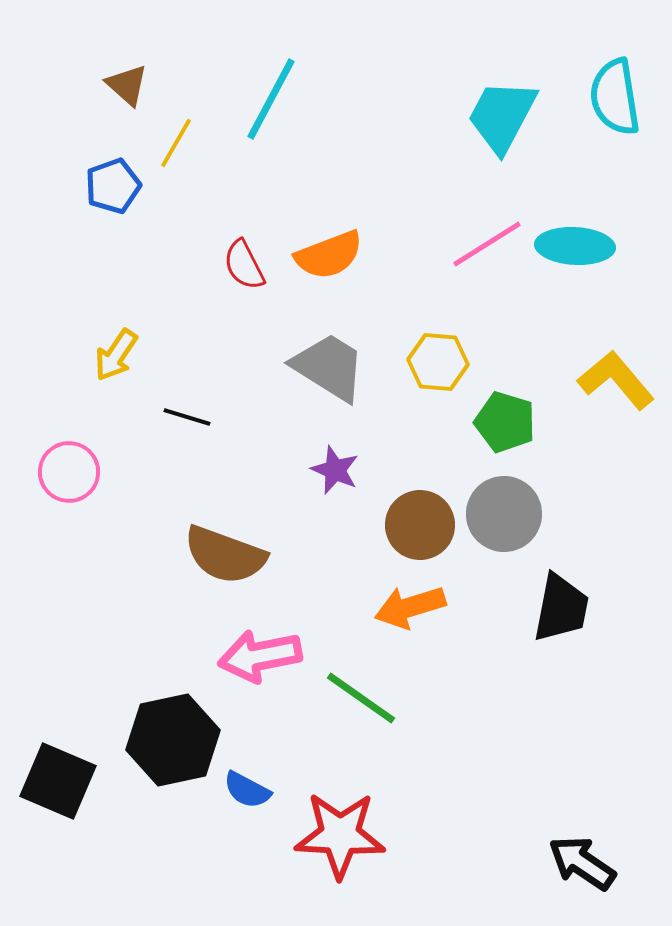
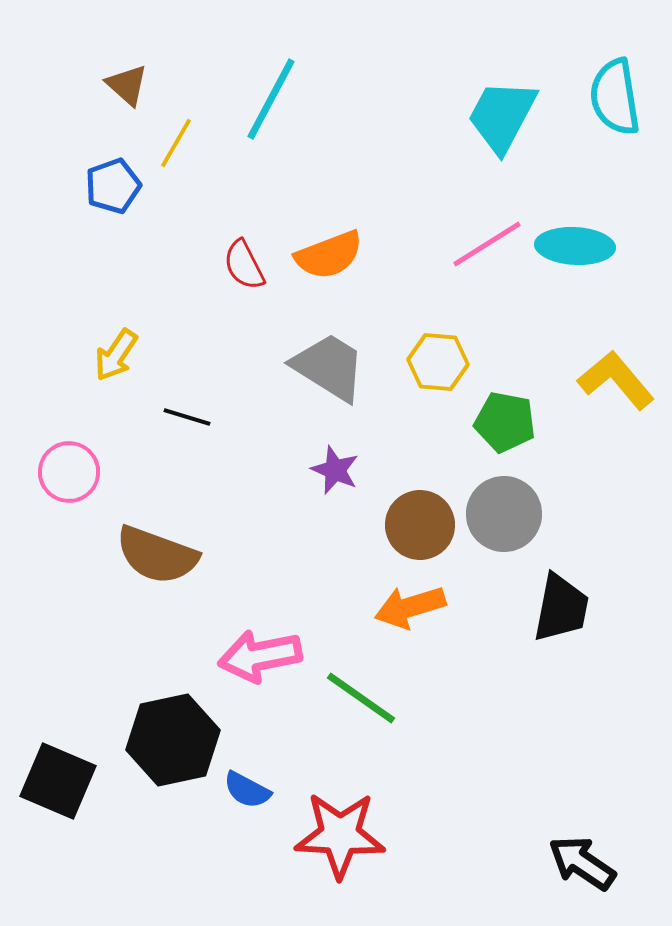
green pentagon: rotated 6 degrees counterclockwise
brown semicircle: moved 68 px left
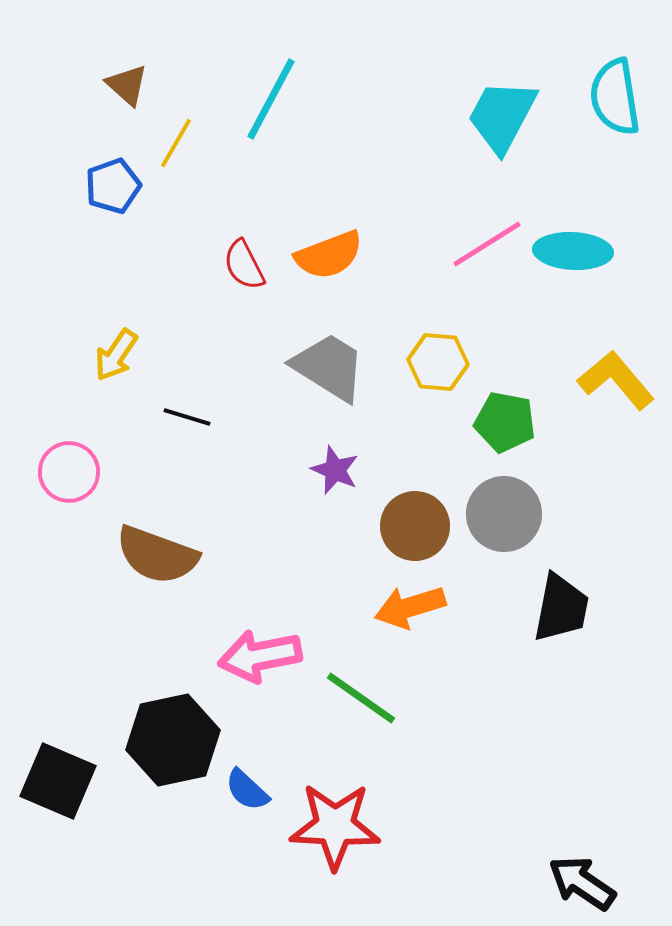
cyan ellipse: moved 2 px left, 5 px down
brown circle: moved 5 px left, 1 px down
blue semicircle: rotated 15 degrees clockwise
red star: moved 5 px left, 9 px up
black arrow: moved 20 px down
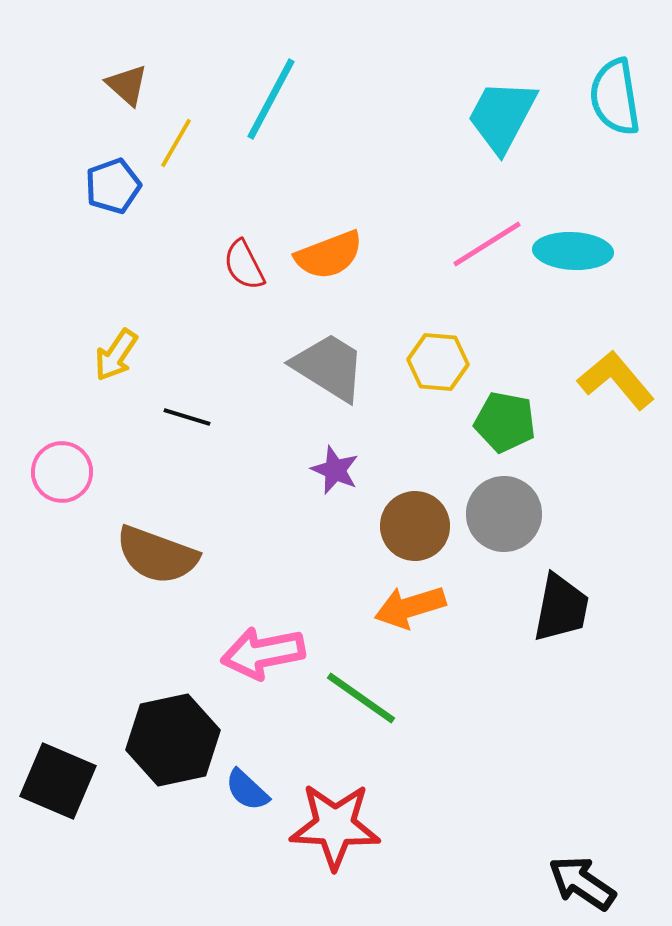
pink circle: moved 7 px left
pink arrow: moved 3 px right, 3 px up
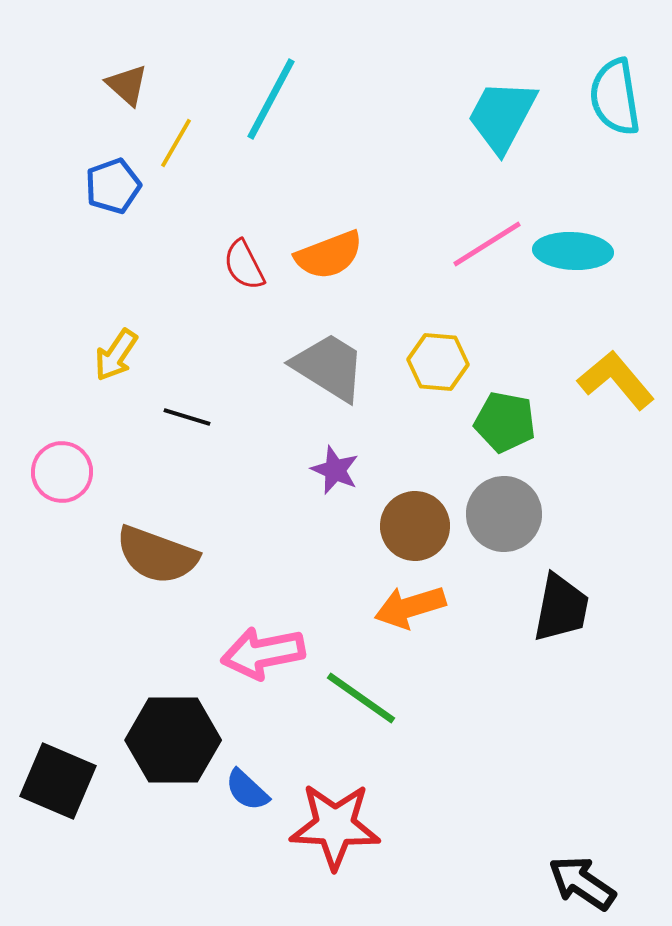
black hexagon: rotated 12 degrees clockwise
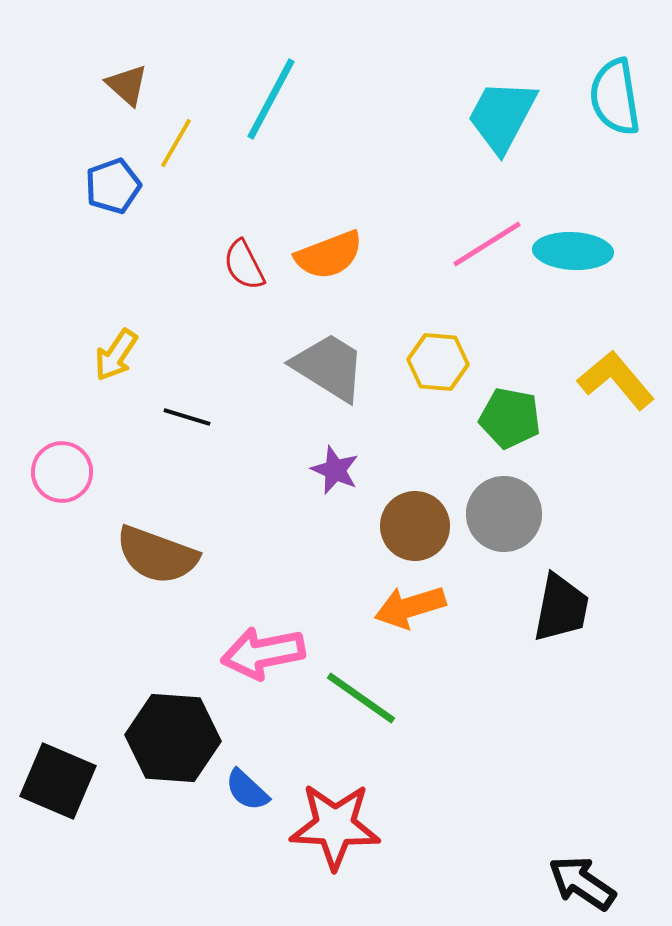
green pentagon: moved 5 px right, 4 px up
black hexagon: moved 2 px up; rotated 4 degrees clockwise
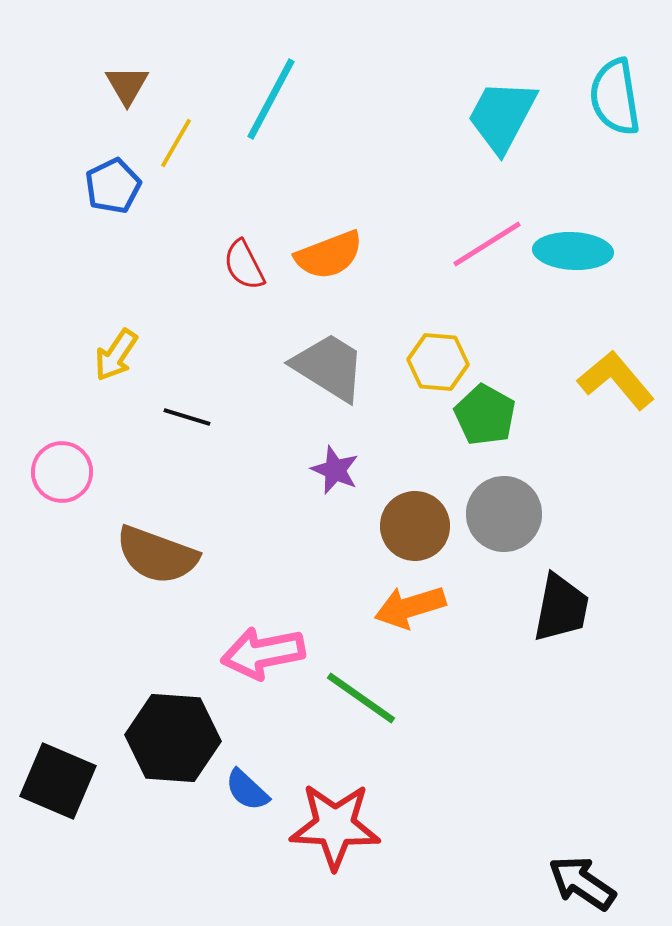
brown triangle: rotated 18 degrees clockwise
blue pentagon: rotated 6 degrees counterclockwise
green pentagon: moved 25 px left, 3 px up; rotated 18 degrees clockwise
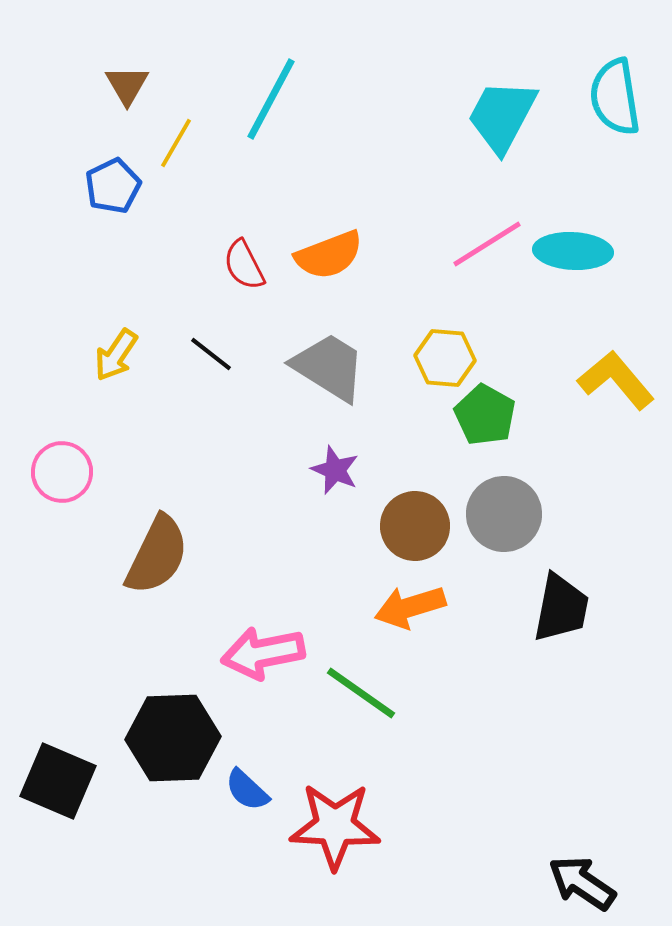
yellow hexagon: moved 7 px right, 4 px up
black line: moved 24 px right, 63 px up; rotated 21 degrees clockwise
brown semicircle: rotated 84 degrees counterclockwise
green line: moved 5 px up
black hexagon: rotated 6 degrees counterclockwise
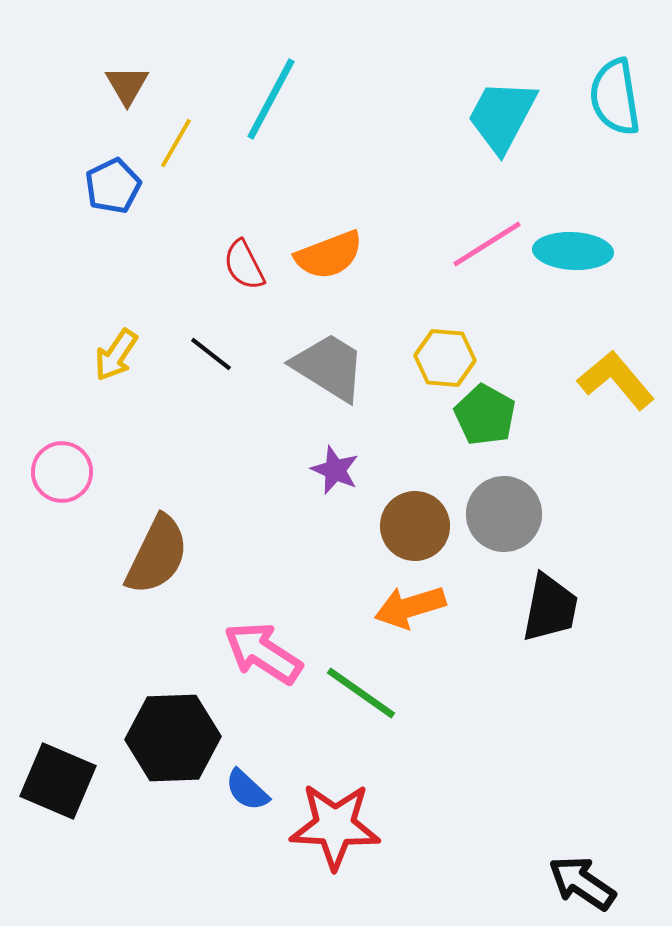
black trapezoid: moved 11 px left
pink arrow: rotated 44 degrees clockwise
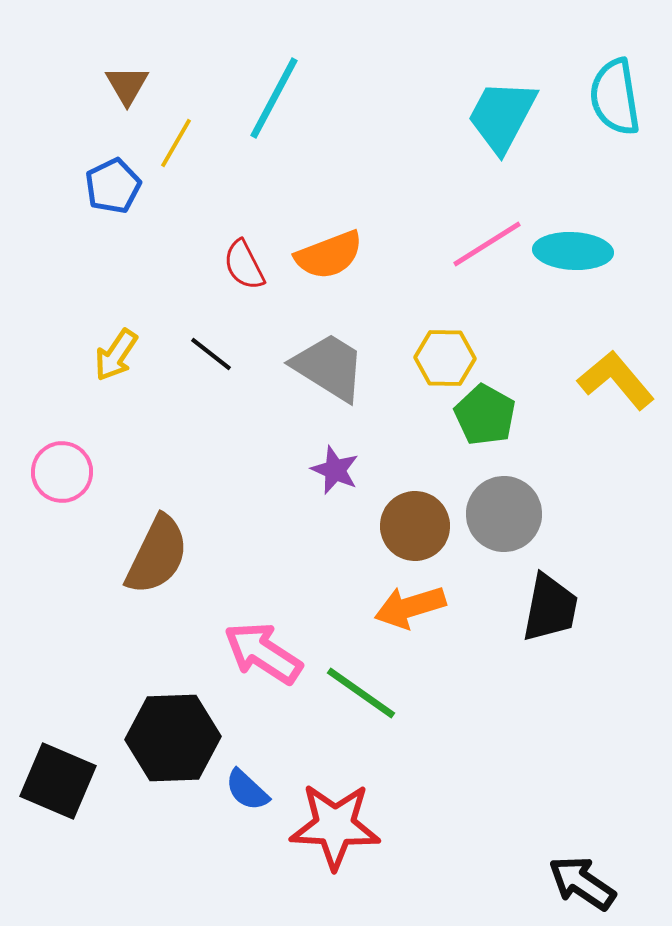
cyan line: moved 3 px right, 1 px up
yellow hexagon: rotated 4 degrees counterclockwise
